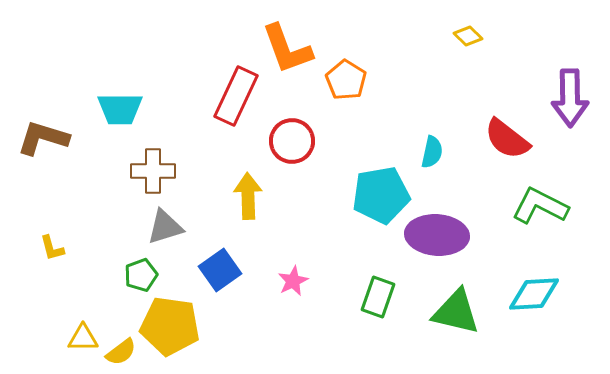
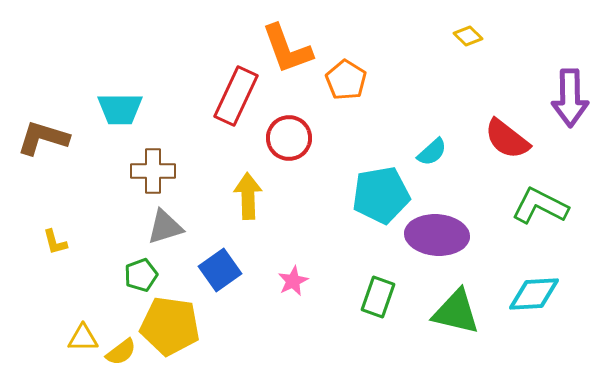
red circle: moved 3 px left, 3 px up
cyan semicircle: rotated 36 degrees clockwise
yellow L-shape: moved 3 px right, 6 px up
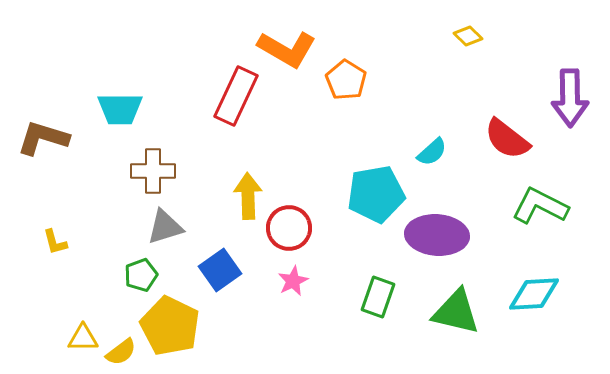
orange L-shape: rotated 40 degrees counterclockwise
red circle: moved 90 px down
cyan pentagon: moved 5 px left, 1 px up
yellow pentagon: rotated 18 degrees clockwise
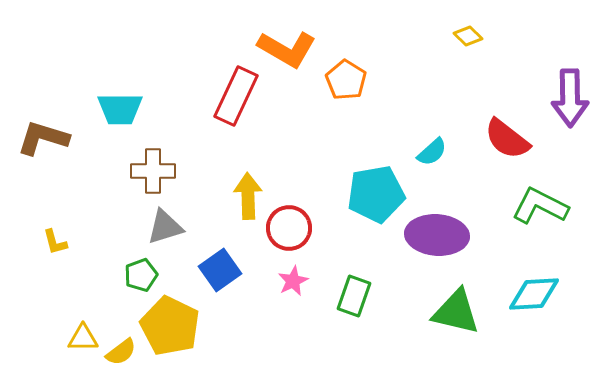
green rectangle: moved 24 px left, 1 px up
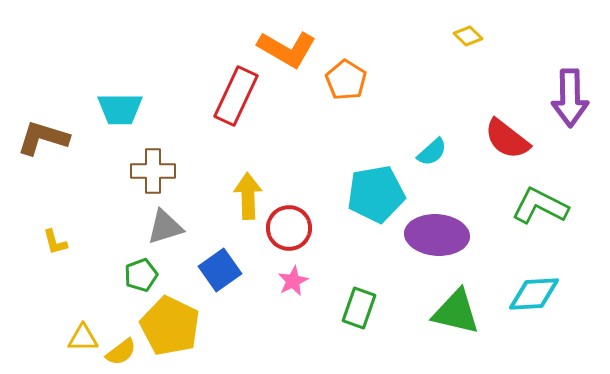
green rectangle: moved 5 px right, 12 px down
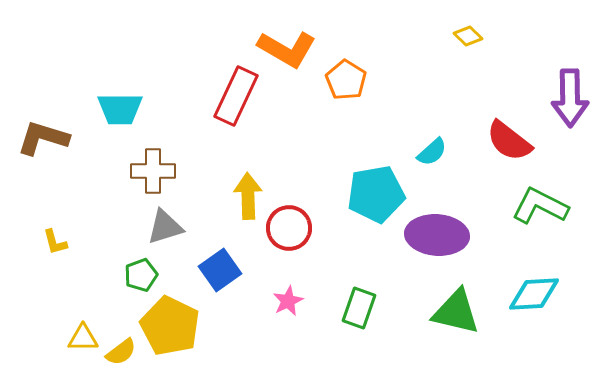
red semicircle: moved 2 px right, 2 px down
pink star: moved 5 px left, 20 px down
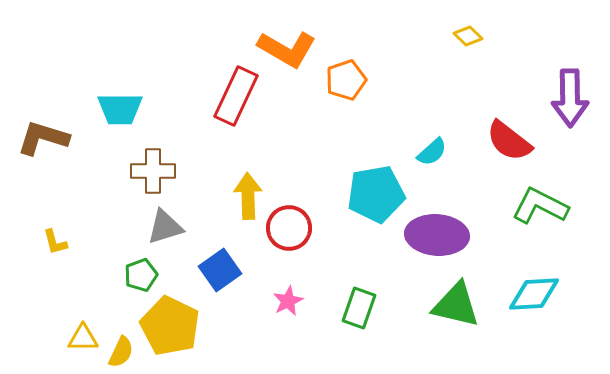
orange pentagon: rotated 21 degrees clockwise
green triangle: moved 7 px up
yellow semicircle: rotated 28 degrees counterclockwise
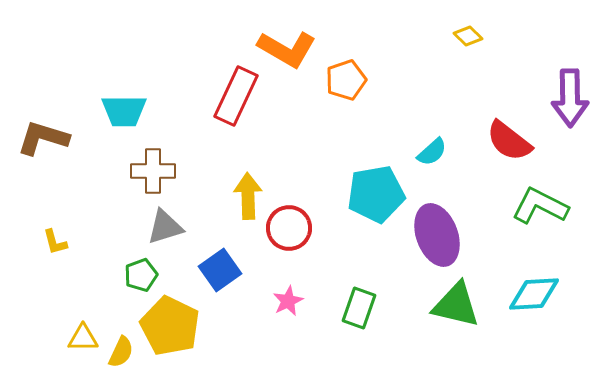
cyan trapezoid: moved 4 px right, 2 px down
purple ellipse: rotated 66 degrees clockwise
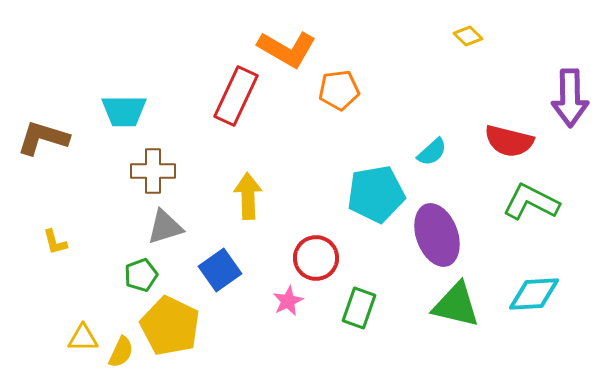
orange pentagon: moved 7 px left, 10 px down; rotated 12 degrees clockwise
red semicircle: rotated 24 degrees counterclockwise
green L-shape: moved 9 px left, 4 px up
red circle: moved 27 px right, 30 px down
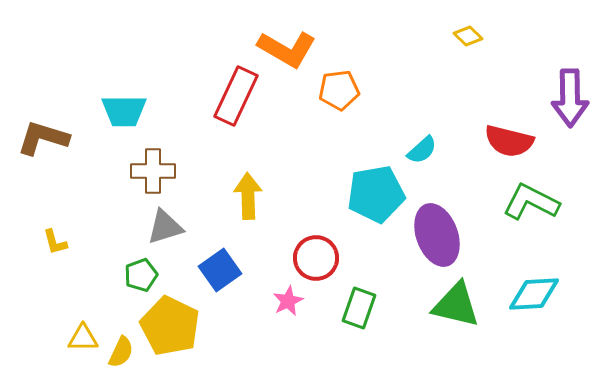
cyan semicircle: moved 10 px left, 2 px up
